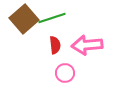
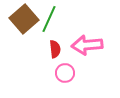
green line: moved 3 px left, 1 px down; rotated 48 degrees counterclockwise
red semicircle: moved 4 px down
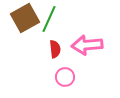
brown square: moved 1 px right, 1 px up; rotated 12 degrees clockwise
pink circle: moved 4 px down
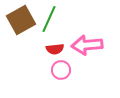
brown square: moved 4 px left, 2 px down
red semicircle: rotated 90 degrees clockwise
pink circle: moved 4 px left, 7 px up
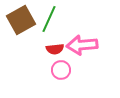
pink arrow: moved 5 px left
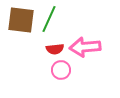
brown square: rotated 36 degrees clockwise
pink arrow: moved 3 px right, 2 px down
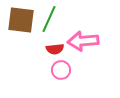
pink arrow: moved 2 px left, 6 px up
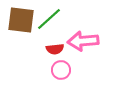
green line: rotated 24 degrees clockwise
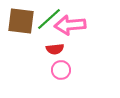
brown square: moved 1 px down
pink arrow: moved 13 px left, 16 px up
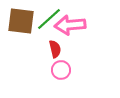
red semicircle: rotated 96 degrees counterclockwise
